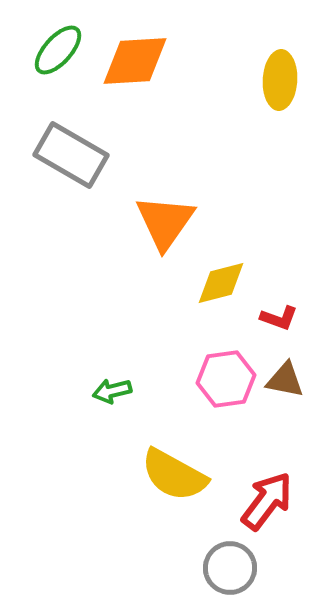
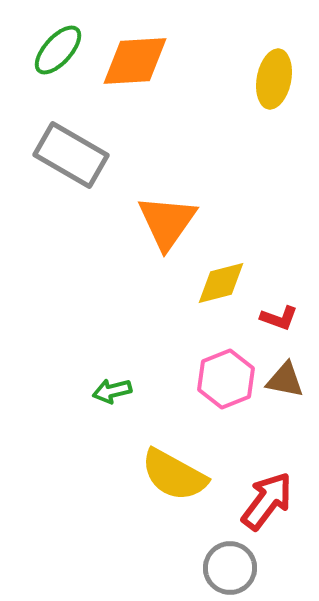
yellow ellipse: moved 6 px left, 1 px up; rotated 8 degrees clockwise
orange triangle: moved 2 px right
pink hexagon: rotated 14 degrees counterclockwise
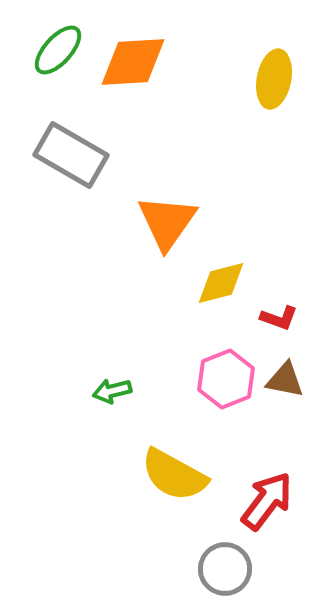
orange diamond: moved 2 px left, 1 px down
gray circle: moved 5 px left, 1 px down
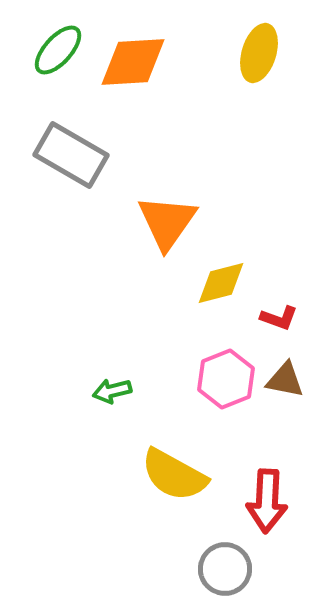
yellow ellipse: moved 15 px left, 26 px up; rotated 6 degrees clockwise
red arrow: rotated 146 degrees clockwise
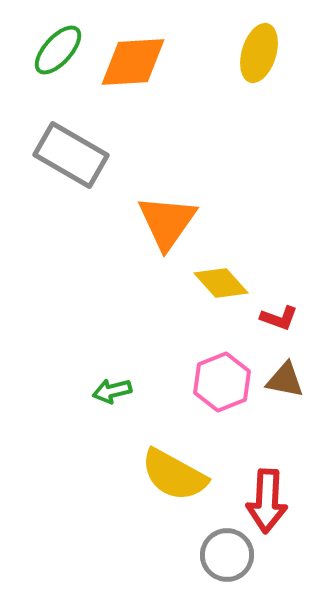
yellow diamond: rotated 62 degrees clockwise
pink hexagon: moved 4 px left, 3 px down
gray circle: moved 2 px right, 14 px up
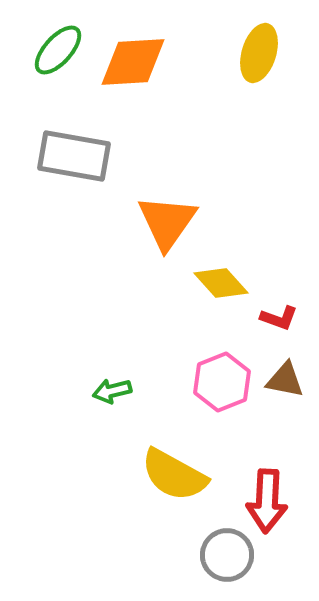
gray rectangle: moved 3 px right, 1 px down; rotated 20 degrees counterclockwise
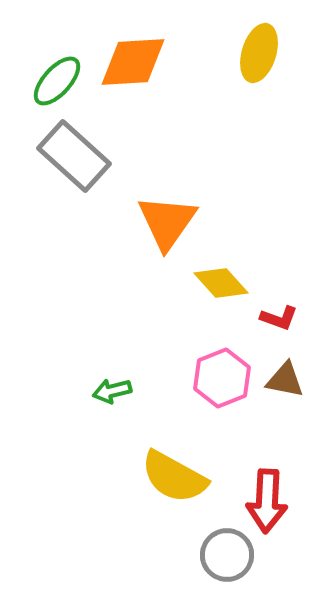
green ellipse: moved 1 px left, 31 px down
gray rectangle: rotated 32 degrees clockwise
pink hexagon: moved 4 px up
yellow semicircle: moved 2 px down
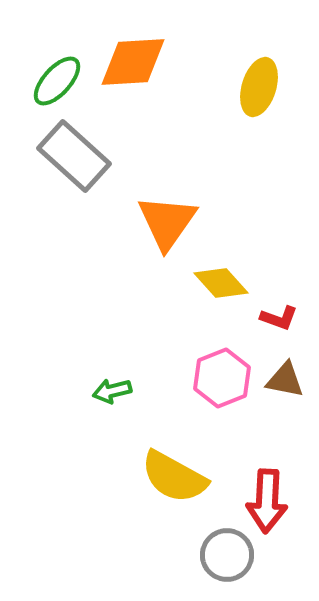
yellow ellipse: moved 34 px down
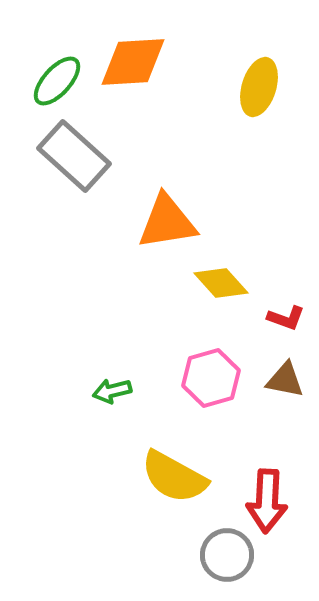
orange triangle: rotated 46 degrees clockwise
red L-shape: moved 7 px right
pink hexagon: moved 11 px left; rotated 6 degrees clockwise
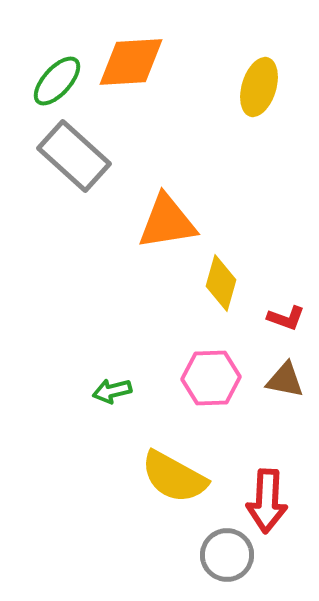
orange diamond: moved 2 px left
yellow diamond: rotated 58 degrees clockwise
pink hexagon: rotated 14 degrees clockwise
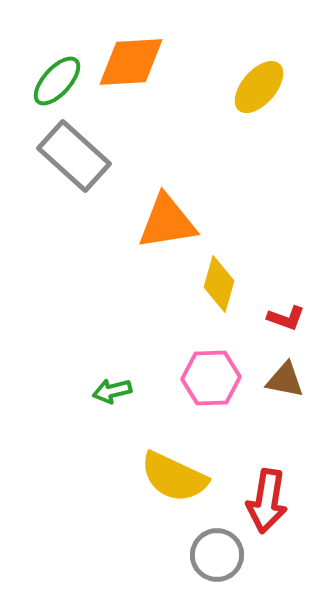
yellow ellipse: rotated 24 degrees clockwise
yellow diamond: moved 2 px left, 1 px down
yellow semicircle: rotated 4 degrees counterclockwise
red arrow: rotated 6 degrees clockwise
gray circle: moved 10 px left
